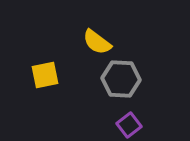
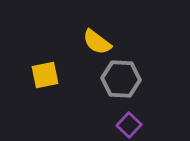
purple square: rotated 10 degrees counterclockwise
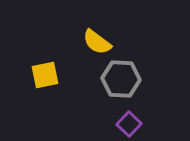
purple square: moved 1 px up
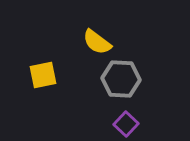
yellow square: moved 2 px left
purple square: moved 3 px left
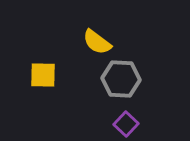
yellow square: rotated 12 degrees clockwise
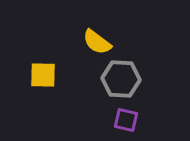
purple square: moved 4 px up; rotated 30 degrees counterclockwise
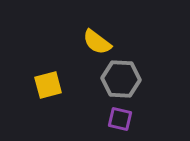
yellow square: moved 5 px right, 10 px down; rotated 16 degrees counterclockwise
purple square: moved 6 px left, 1 px up
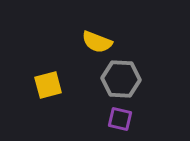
yellow semicircle: rotated 16 degrees counterclockwise
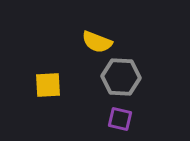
gray hexagon: moved 2 px up
yellow square: rotated 12 degrees clockwise
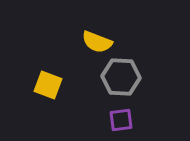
yellow square: rotated 24 degrees clockwise
purple square: moved 1 px right, 1 px down; rotated 20 degrees counterclockwise
